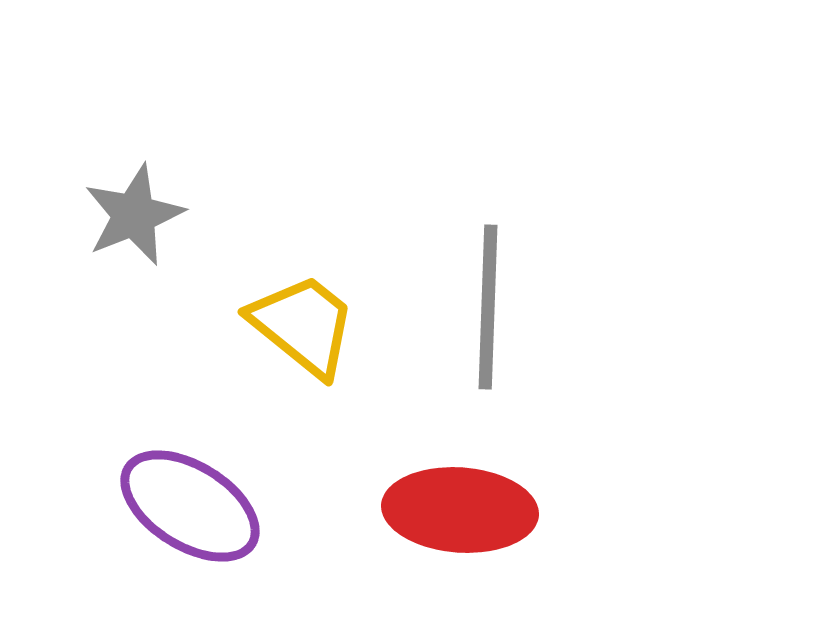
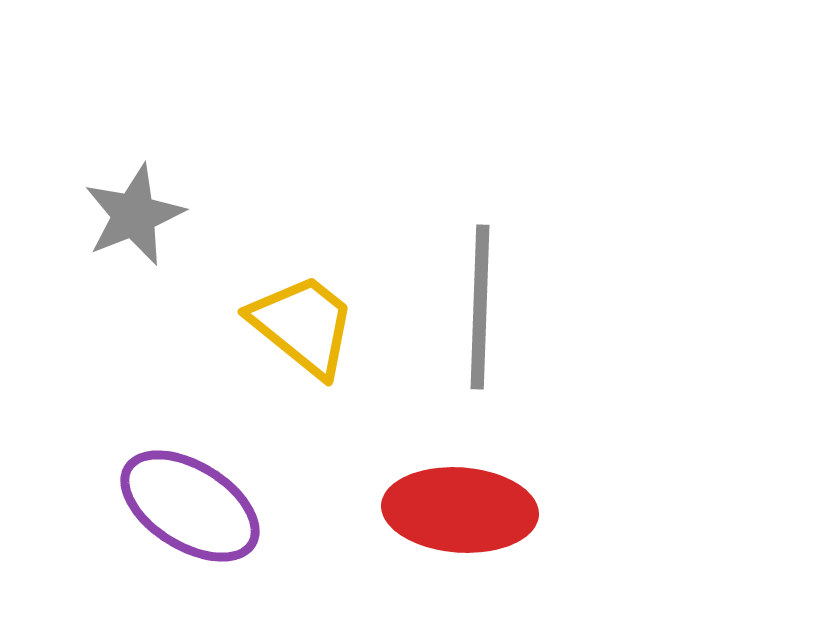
gray line: moved 8 px left
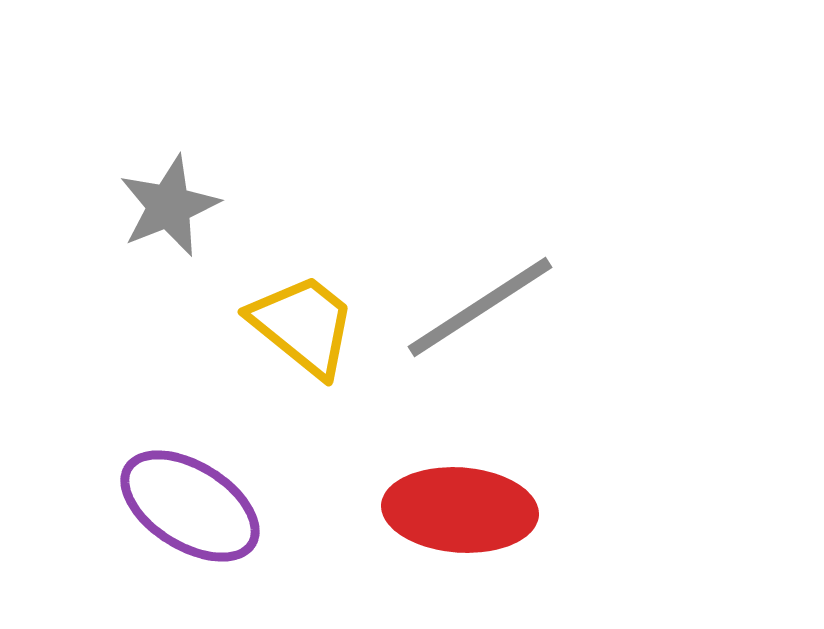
gray star: moved 35 px right, 9 px up
gray line: rotated 55 degrees clockwise
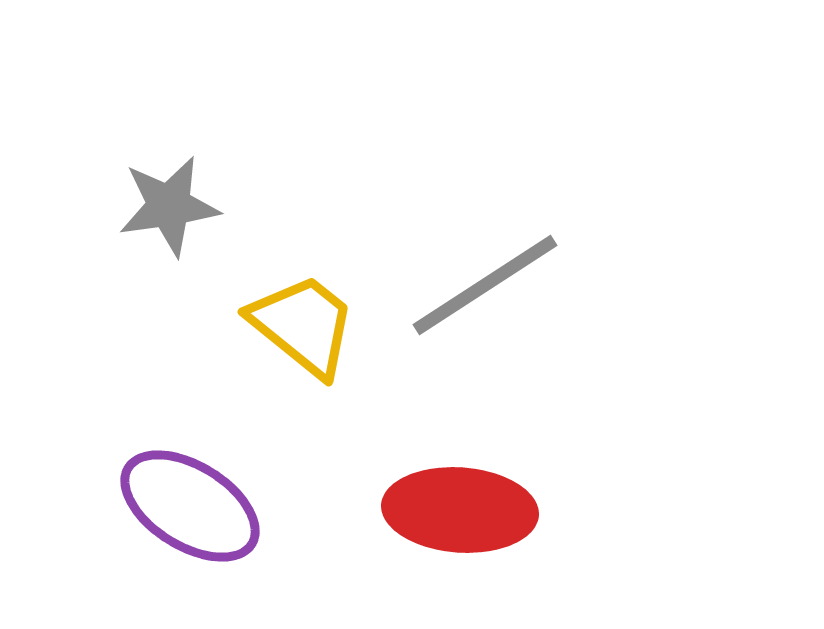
gray star: rotated 14 degrees clockwise
gray line: moved 5 px right, 22 px up
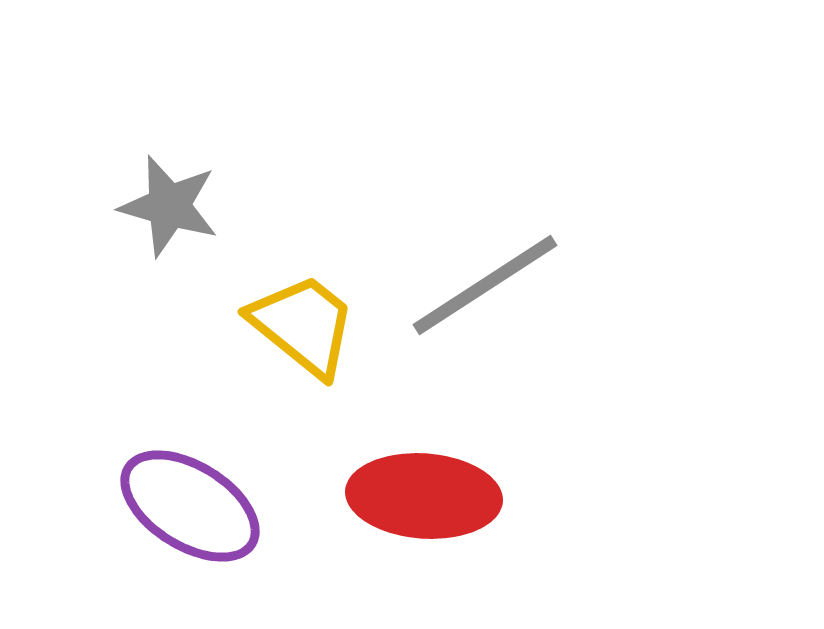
gray star: rotated 24 degrees clockwise
red ellipse: moved 36 px left, 14 px up
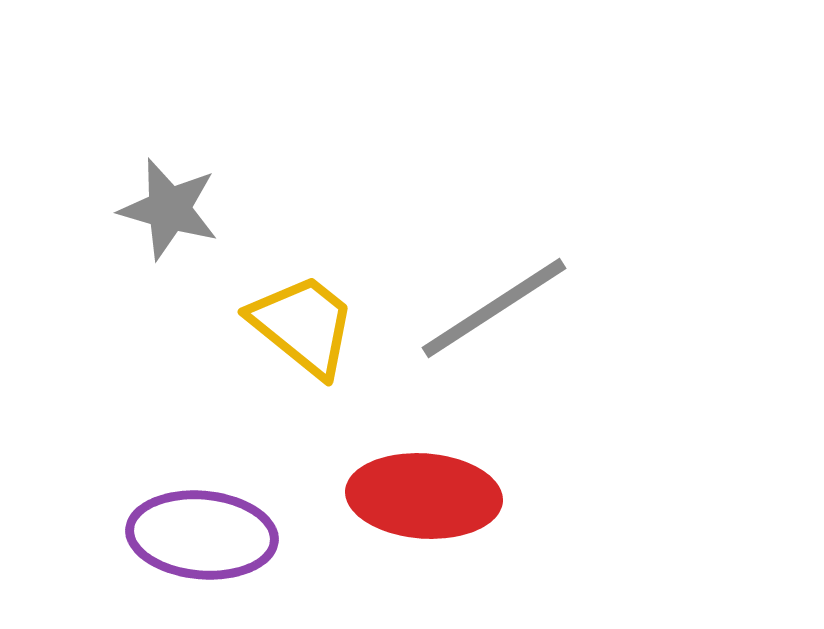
gray star: moved 3 px down
gray line: moved 9 px right, 23 px down
purple ellipse: moved 12 px right, 29 px down; rotated 27 degrees counterclockwise
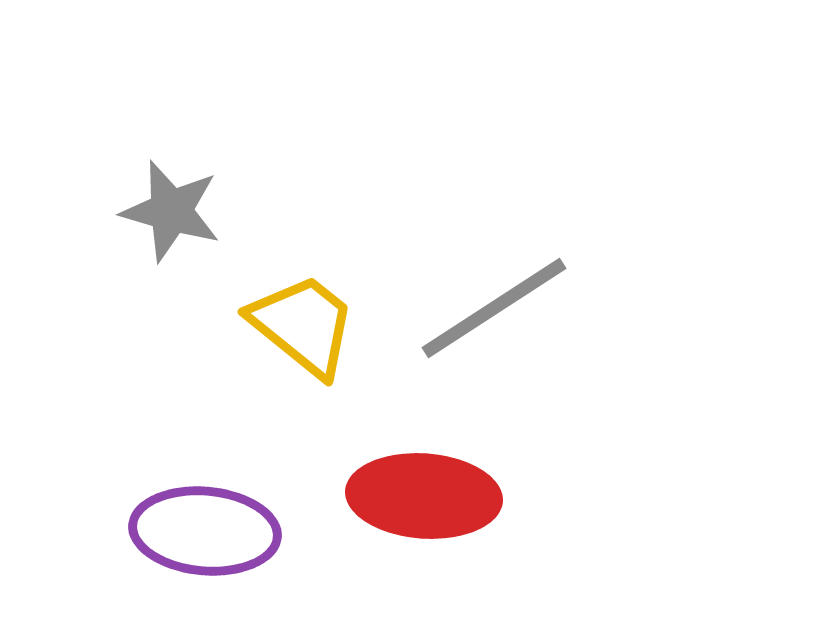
gray star: moved 2 px right, 2 px down
purple ellipse: moved 3 px right, 4 px up
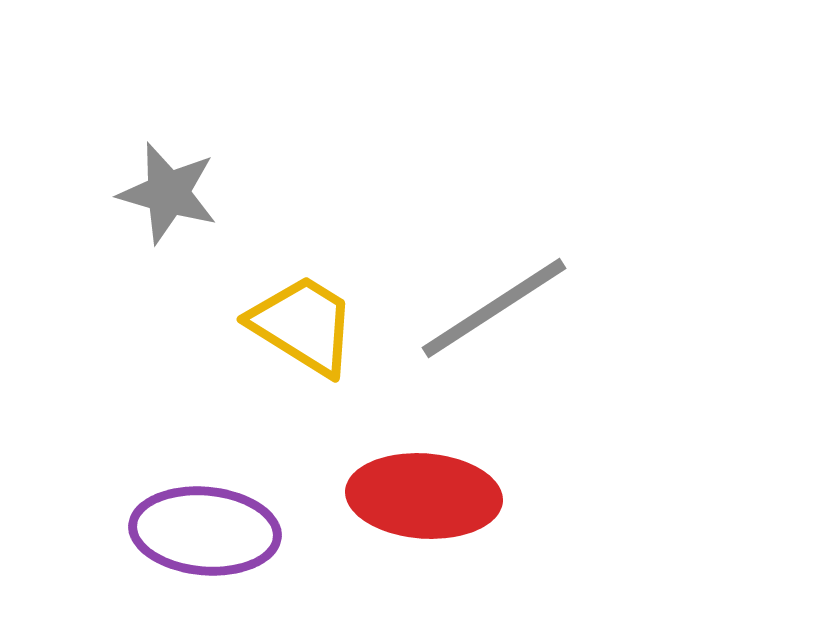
gray star: moved 3 px left, 18 px up
yellow trapezoid: rotated 7 degrees counterclockwise
